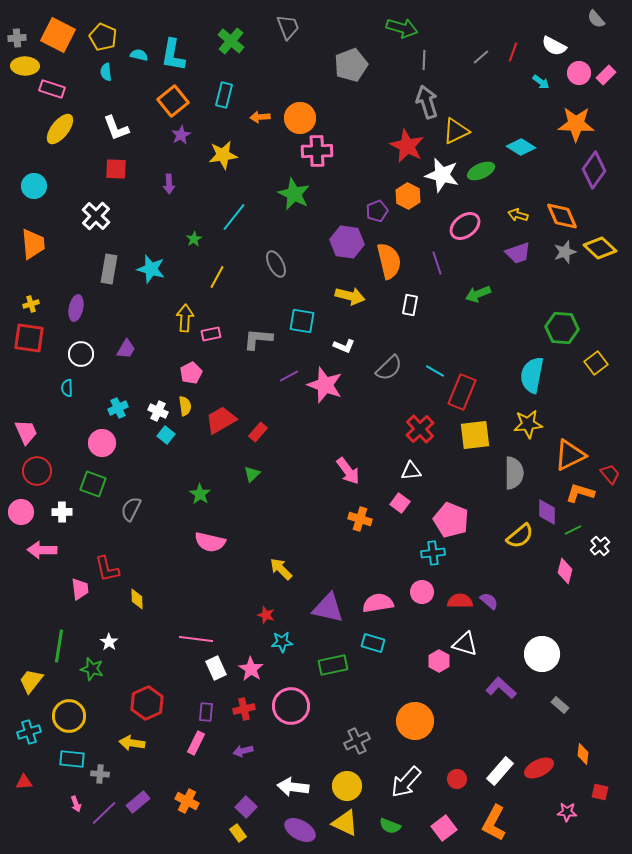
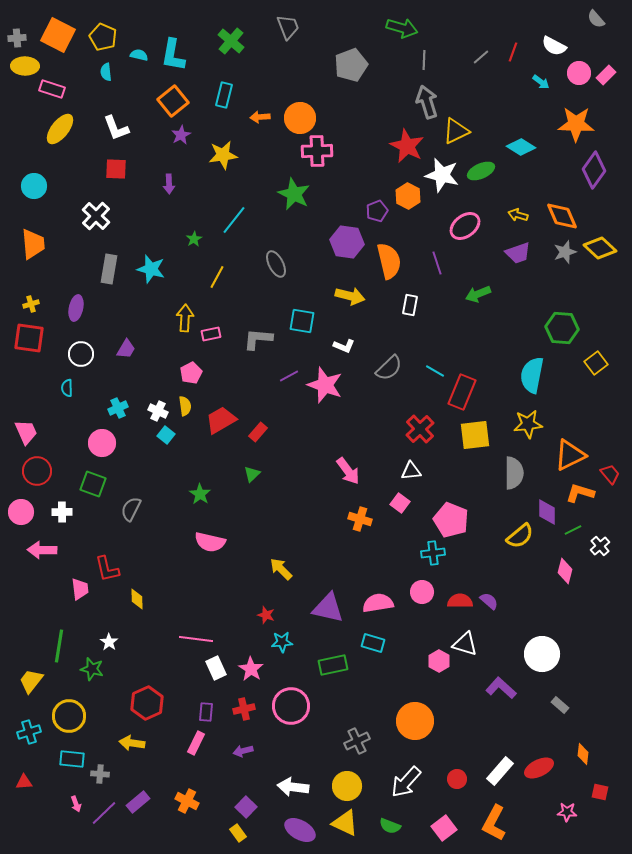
cyan line at (234, 217): moved 3 px down
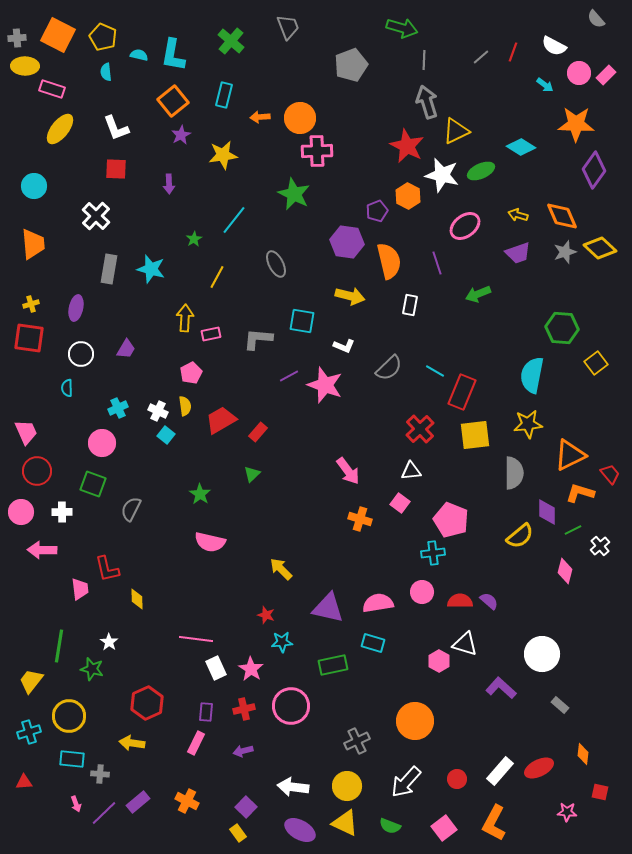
cyan arrow at (541, 82): moved 4 px right, 3 px down
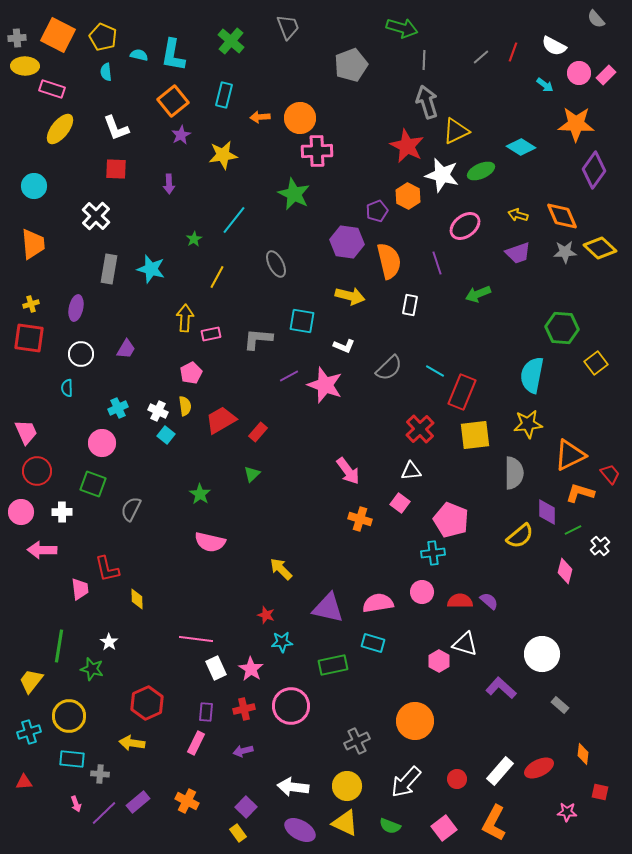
gray star at (565, 252): rotated 15 degrees clockwise
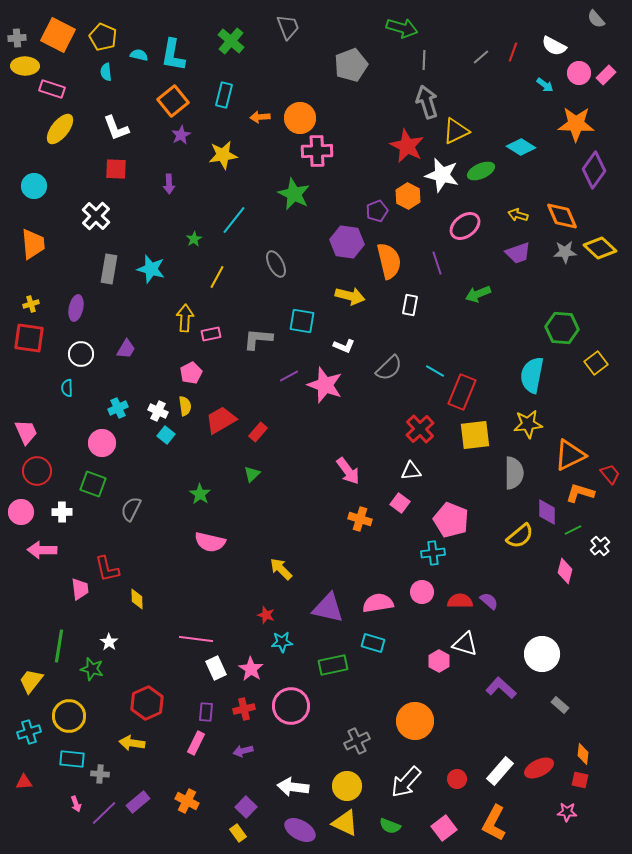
red square at (600, 792): moved 20 px left, 12 px up
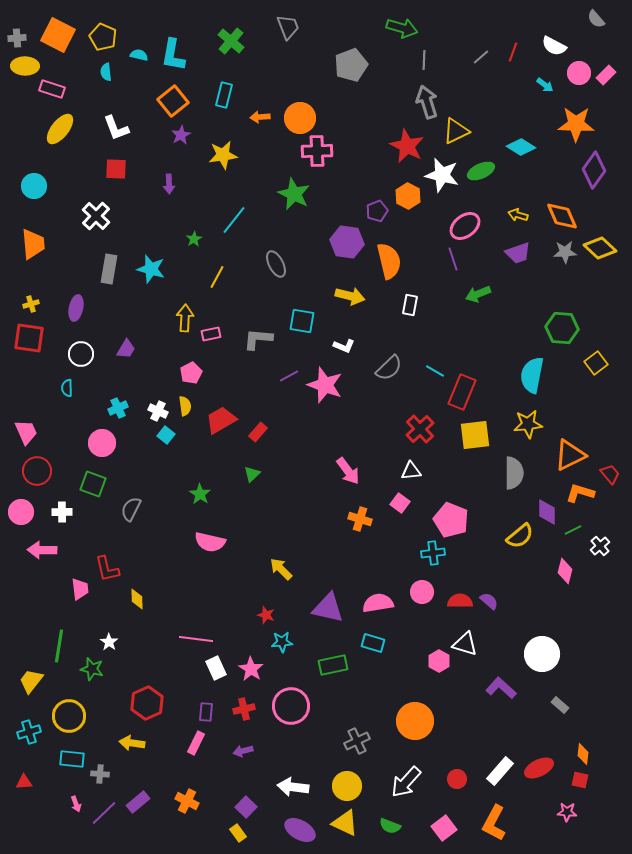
purple line at (437, 263): moved 16 px right, 4 px up
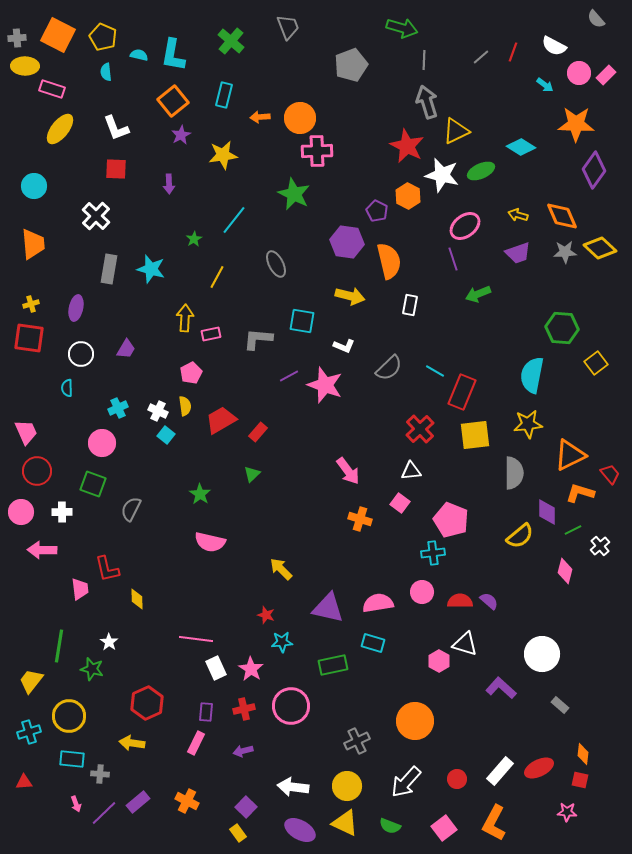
purple pentagon at (377, 211): rotated 25 degrees counterclockwise
